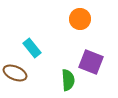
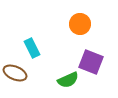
orange circle: moved 5 px down
cyan rectangle: rotated 12 degrees clockwise
green semicircle: rotated 70 degrees clockwise
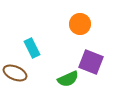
green semicircle: moved 1 px up
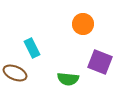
orange circle: moved 3 px right
purple square: moved 9 px right
green semicircle: rotated 30 degrees clockwise
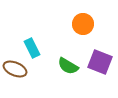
brown ellipse: moved 4 px up
green semicircle: moved 13 px up; rotated 25 degrees clockwise
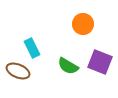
brown ellipse: moved 3 px right, 2 px down
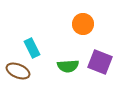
green semicircle: rotated 35 degrees counterclockwise
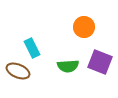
orange circle: moved 1 px right, 3 px down
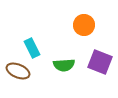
orange circle: moved 2 px up
green semicircle: moved 4 px left, 1 px up
